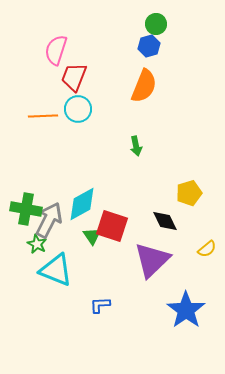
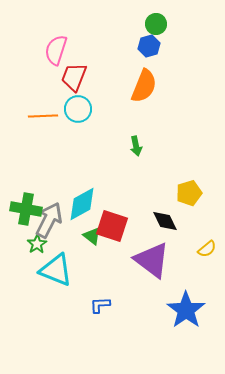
green triangle: rotated 18 degrees counterclockwise
green star: rotated 12 degrees clockwise
purple triangle: rotated 39 degrees counterclockwise
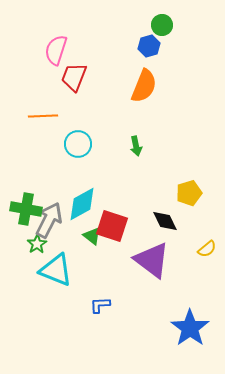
green circle: moved 6 px right, 1 px down
cyan circle: moved 35 px down
blue star: moved 4 px right, 18 px down
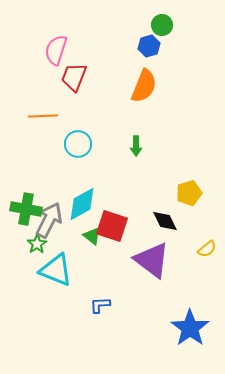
green arrow: rotated 12 degrees clockwise
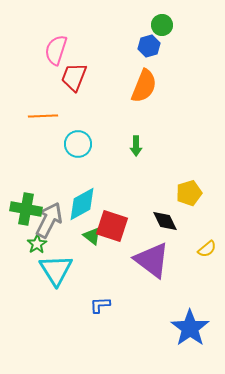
cyan triangle: rotated 36 degrees clockwise
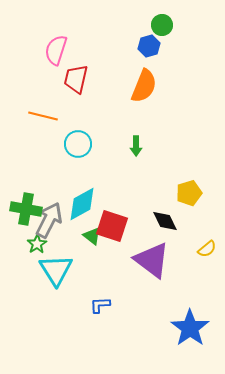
red trapezoid: moved 2 px right, 2 px down; rotated 8 degrees counterclockwise
orange line: rotated 16 degrees clockwise
